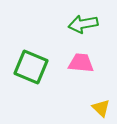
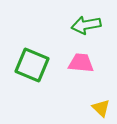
green arrow: moved 3 px right, 1 px down
green square: moved 1 px right, 2 px up
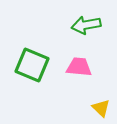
pink trapezoid: moved 2 px left, 4 px down
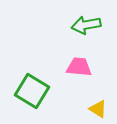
green square: moved 26 px down; rotated 8 degrees clockwise
yellow triangle: moved 3 px left, 1 px down; rotated 12 degrees counterclockwise
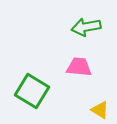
green arrow: moved 2 px down
yellow triangle: moved 2 px right, 1 px down
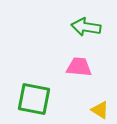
green arrow: rotated 20 degrees clockwise
green square: moved 2 px right, 8 px down; rotated 20 degrees counterclockwise
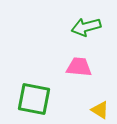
green arrow: rotated 24 degrees counterclockwise
